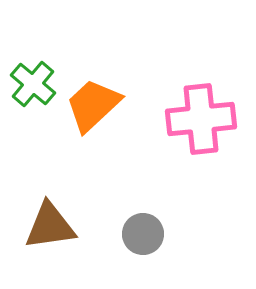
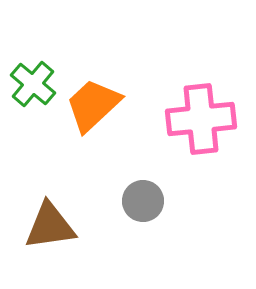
gray circle: moved 33 px up
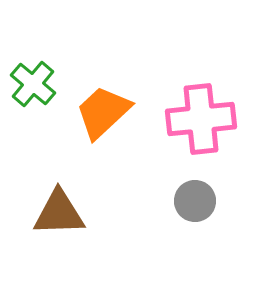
orange trapezoid: moved 10 px right, 7 px down
gray circle: moved 52 px right
brown triangle: moved 9 px right, 13 px up; rotated 6 degrees clockwise
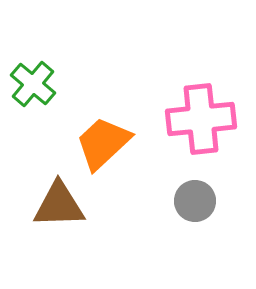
orange trapezoid: moved 31 px down
brown triangle: moved 8 px up
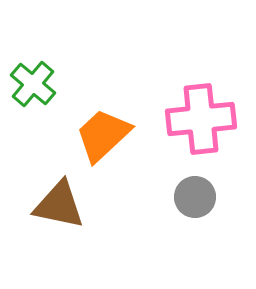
orange trapezoid: moved 8 px up
gray circle: moved 4 px up
brown triangle: rotated 14 degrees clockwise
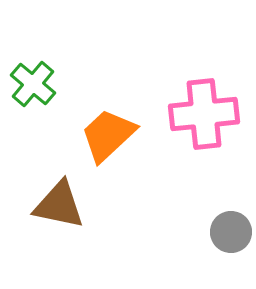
pink cross: moved 3 px right, 5 px up
orange trapezoid: moved 5 px right
gray circle: moved 36 px right, 35 px down
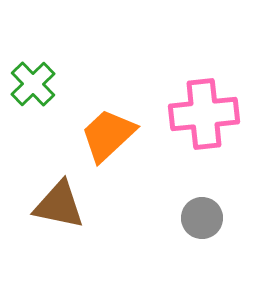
green cross: rotated 6 degrees clockwise
gray circle: moved 29 px left, 14 px up
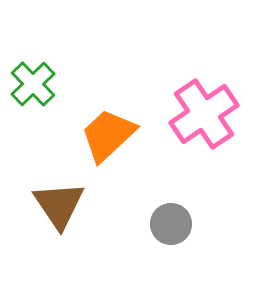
pink cross: rotated 28 degrees counterclockwise
brown triangle: rotated 44 degrees clockwise
gray circle: moved 31 px left, 6 px down
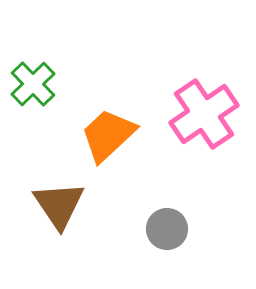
gray circle: moved 4 px left, 5 px down
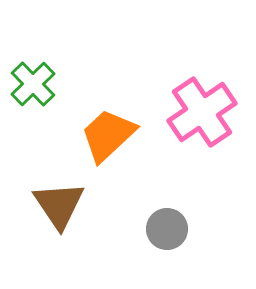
pink cross: moved 2 px left, 2 px up
